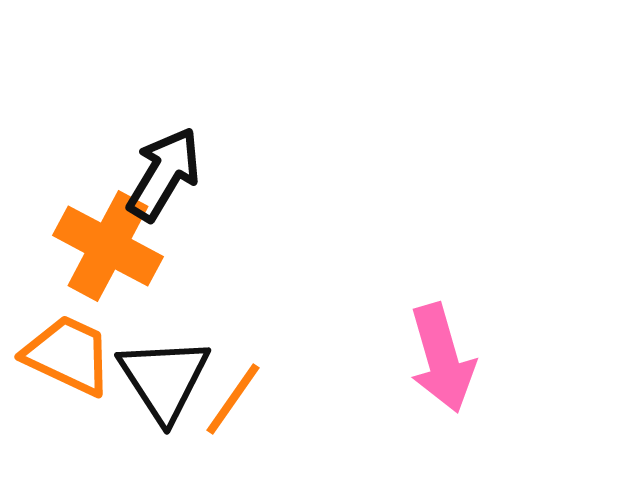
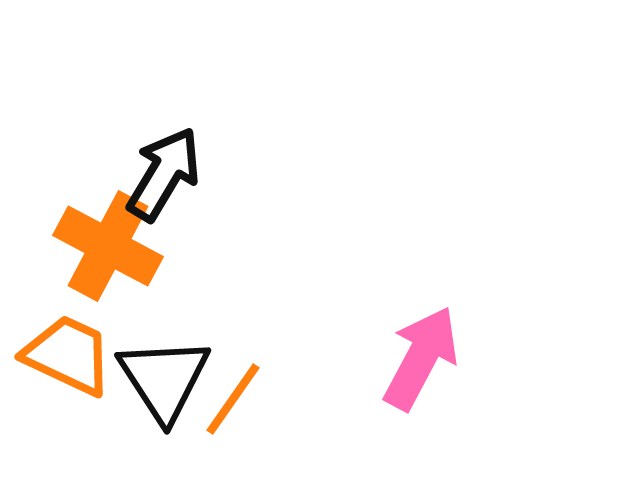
pink arrow: moved 21 px left; rotated 136 degrees counterclockwise
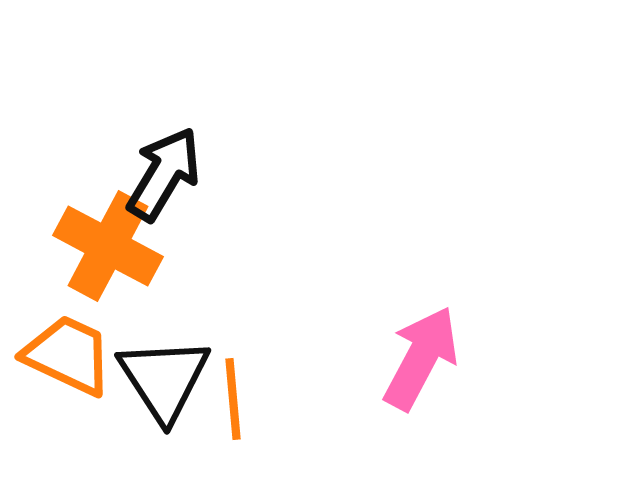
orange line: rotated 40 degrees counterclockwise
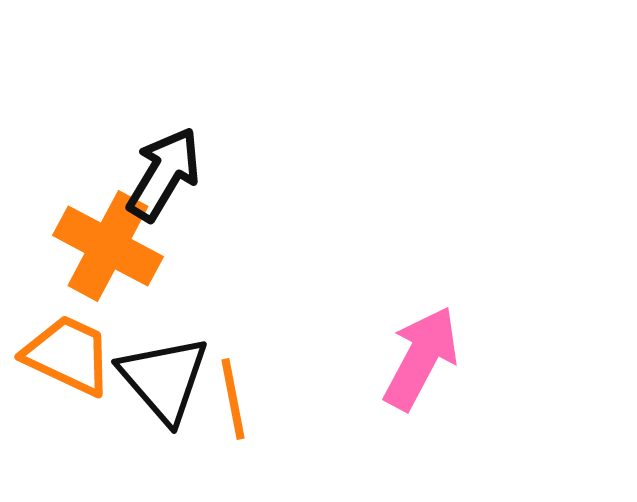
black triangle: rotated 8 degrees counterclockwise
orange line: rotated 6 degrees counterclockwise
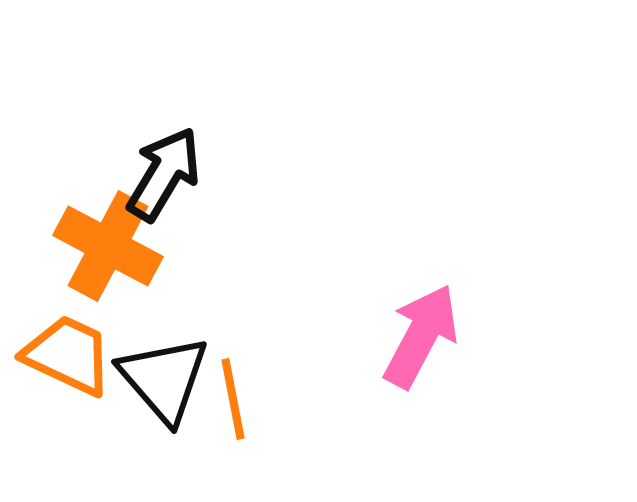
pink arrow: moved 22 px up
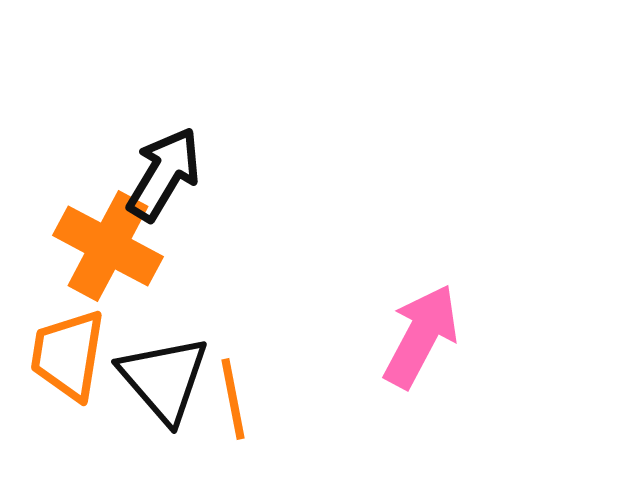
orange trapezoid: rotated 106 degrees counterclockwise
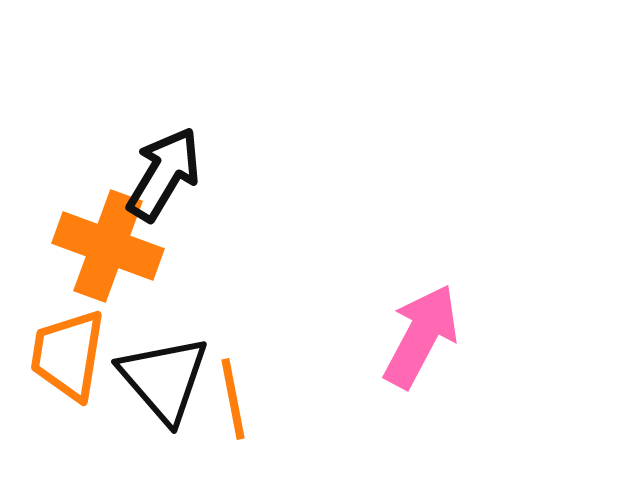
orange cross: rotated 8 degrees counterclockwise
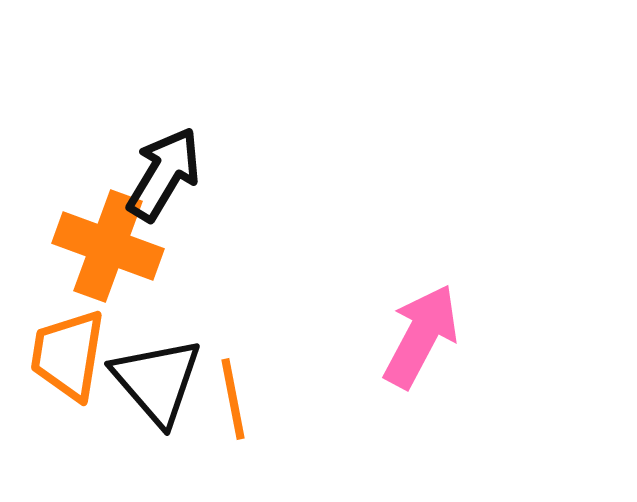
black triangle: moved 7 px left, 2 px down
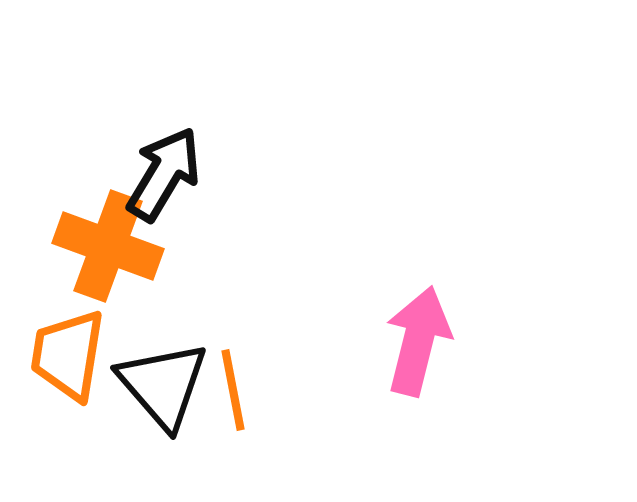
pink arrow: moved 3 px left, 5 px down; rotated 14 degrees counterclockwise
black triangle: moved 6 px right, 4 px down
orange line: moved 9 px up
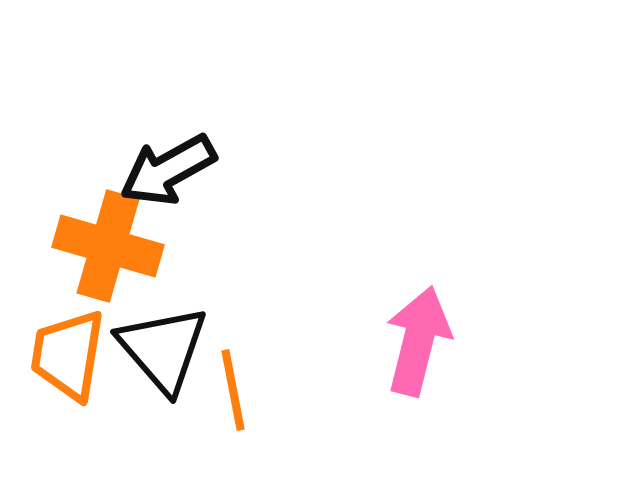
black arrow: moved 4 px right, 4 px up; rotated 150 degrees counterclockwise
orange cross: rotated 4 degrees counterclockwise
black triangle: moved 36 px up
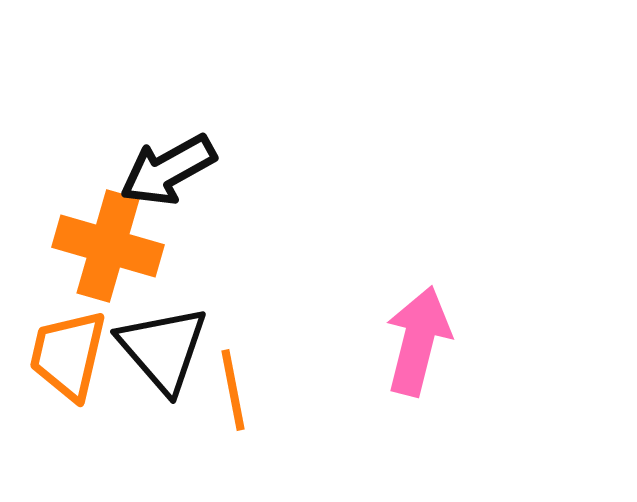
orange trapezoid: rotated 4 degrees clockwise
